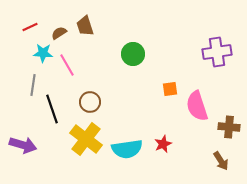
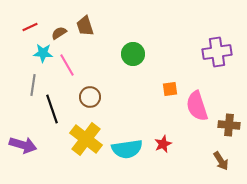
brown circle: moved 5 px up
brown cross: moved 2 px up
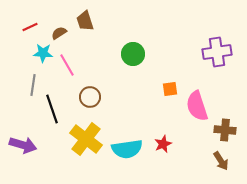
brown trapezoid: moved 5 px up
brown cross: moved 4 px left, 5 px down
